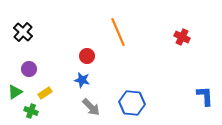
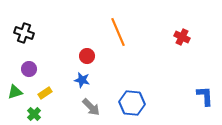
black cross: moved 1 px right, 1 px down; rotated 24 degrees counterclockwise
green triangle: rotated 14 degrees clockwise
green cross: moved 3 px right, 3 px down; rotated 24 degrees clockwise
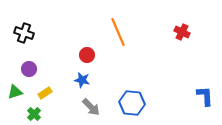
red cross: moved 5 px up
red circle: moved 1 px up
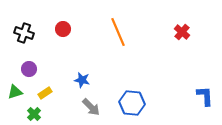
red cross: rotated 14 degrees clockwise
red circle: moved 24 px left, 26 px up
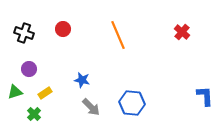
orange line: moved 3 px down
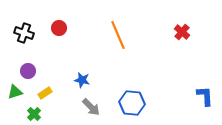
red circle: moved 4 px left, 1 px up
purple circle: moved 1 px left, 2 px down
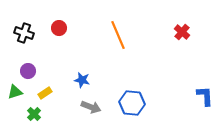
gray arrow: rotated 24 degrees counterclockwise
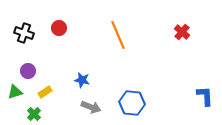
yellow rectangle: moved 1 px up
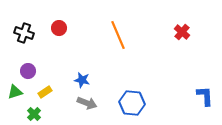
gray arrow: moved 4 px left, 4 px up
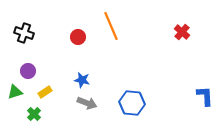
red circle: moved 19 px right, 9 px down
orange line: moved 7 px left, 9 px up
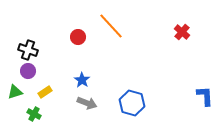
orange line: rotated 20 degrees counterclockwise
black cross: moved 4 px right, 17 px down
blue star: rotated 21 degrees clockwise
blue hexagon: rotated 10 degrees clockwise
green cross: rotated 16 degrees counterclockwise
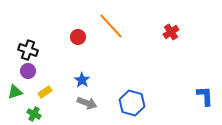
red cross: moved 11 px left; rotated 14 degrees clockwise
